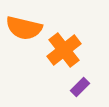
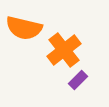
purple rectangle: moved 2 px left, 7 px up
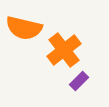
purple rectangle: moved 1 px right, 1 px down
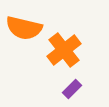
purple rectangle: moved 7 px left, 8 px down
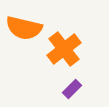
orange cross: moved 1 px up
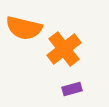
purple rectangle: rotated 30 degrees clockwise
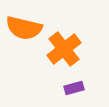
purple rectangle: moved 2 px right, 1 px up
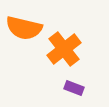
purple rectangle: rotated 36 degrees clockwise
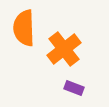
orange semicircle: rotated 75 degrees clockwise
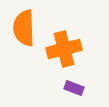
orange cross: rotated 24 degrees clockwise
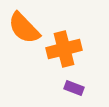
orange semicircle: rotated 42 degrees counterclockwise
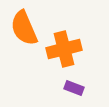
orange semicircle: rotated 21 degrees clockwise
